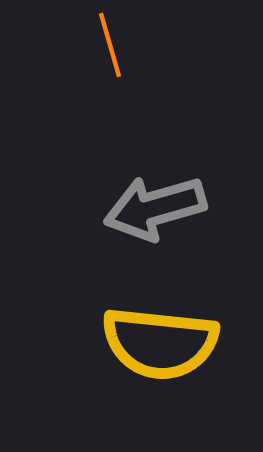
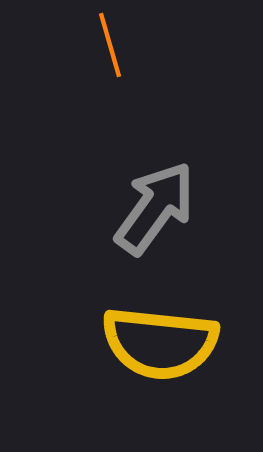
gray arrow: rotated 142 degrees clockwise
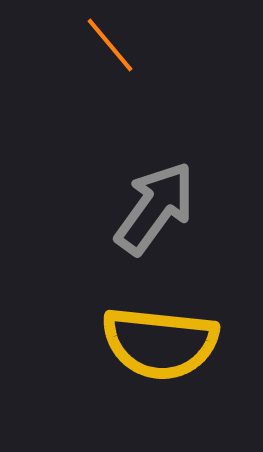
orange line: rotated 24 degrees counterclockwise
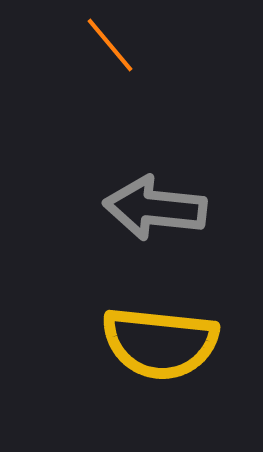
gray arrow: rotated 120 degrees counterclockwise
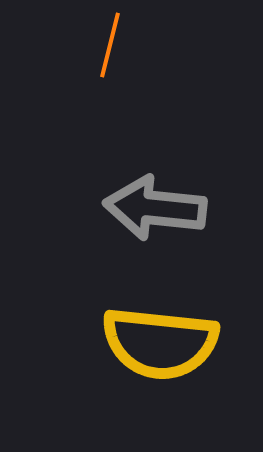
orange line: rotated 54 degrees clockwise
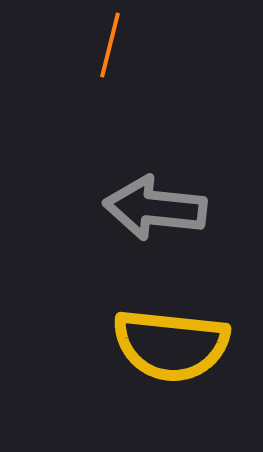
yellow semicircle: moved 11 px right, 2 px down
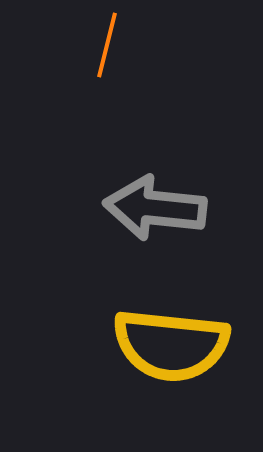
orange line: moved 3 px left
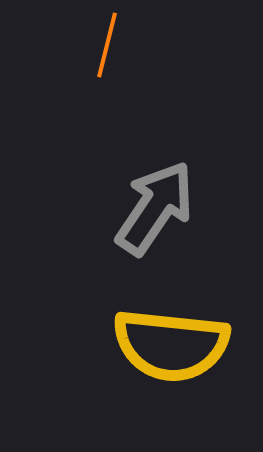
gray arrow: rotated 118 degrees clockwise
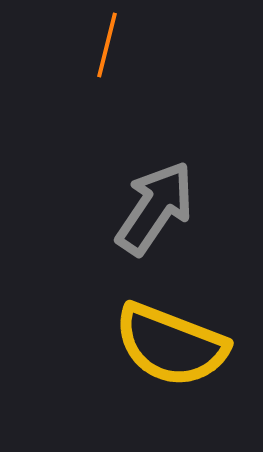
yellow semicircle: rotated 15 degrees clockwise
